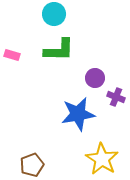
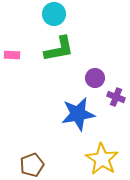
green L-shape: moved 1 px up; rotated 12 degrees counterclockwise
pink rectangle: rotated 14 degrees counterclockwise
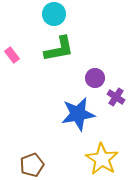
pink rectangle: rotated 49 degrees clockwise
purple cross: rotated 12 degrees clockwise
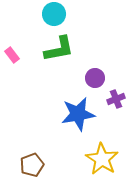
purple cross: moved 2 px down; rotated 36 degrees clockwise
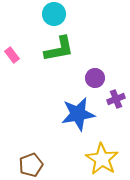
brown pentagon: moved 1 px left
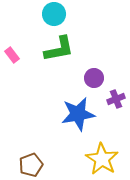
purple circle: moved 1 px left
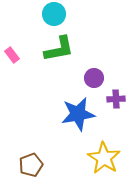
purple cross: rotated 18 degrees clockwise
yellow star: moved 2 px right, 1 px up
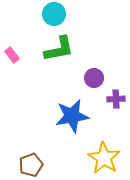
blue star: moved 6 px left, 2 px down
